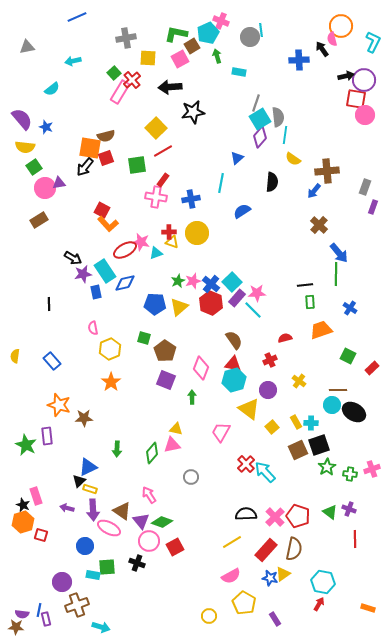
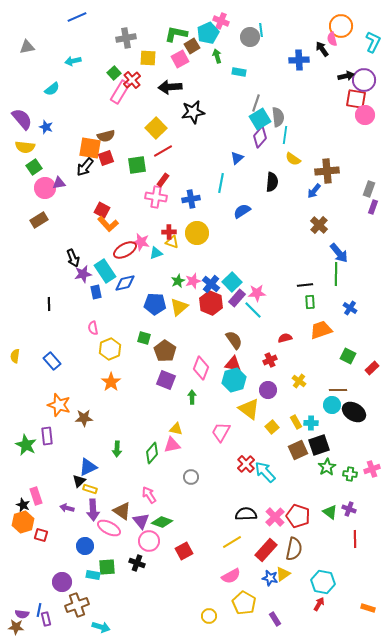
gray rectangle at (365, 187): moved 4 px right, 2 px down
black arrow at (73, 258): rotated 36 degrees clockwise
red square at (175, 547): moved 9 px right, 4 px down
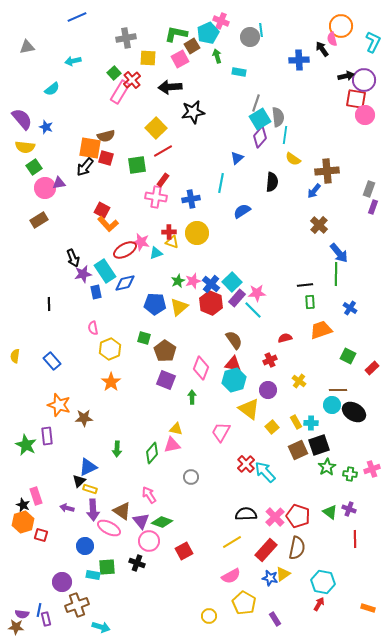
red square at (106, 158): rotated 35 degrees clockwise
brown semicircle at (294, 549): moved 3 px right, 1 px up
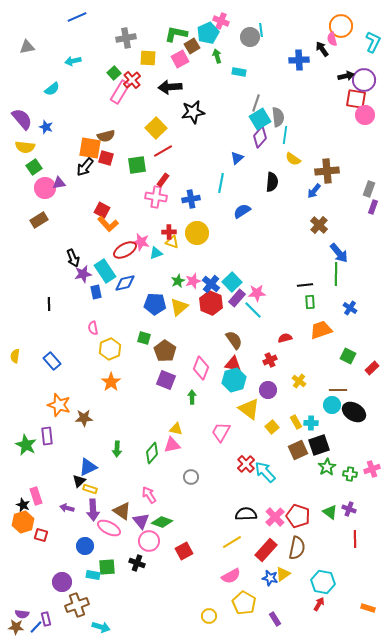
blue line at (39, 610): moved 3 px left, 17 px down; rotated 32 degrees clockwise
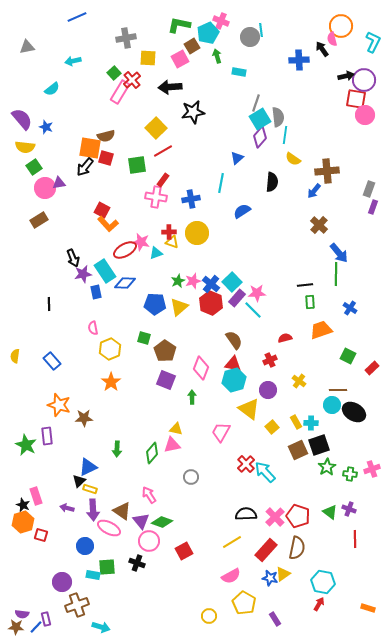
green L-shape at (176, 34): moved 3 px right, 9 px up
blue diamond at (125, 283): rotated 15 degrees clockwise
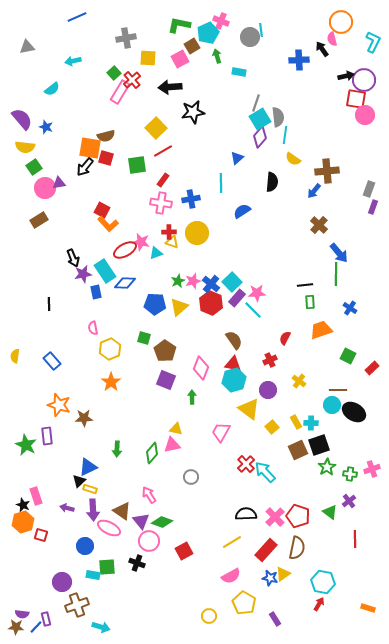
orange circle at (341, 26): moved 4 px up
cyan line at (221, 183): rotated 12 degrees counterclockwise
pink cross at (156, 197): moved 5 px right, 6 px down
red semicircle at (285, 338): rotated 48 degrees counterclockwise
purple cross at (349, 509): moved 8 px up; rotated 32 degrees clockwise
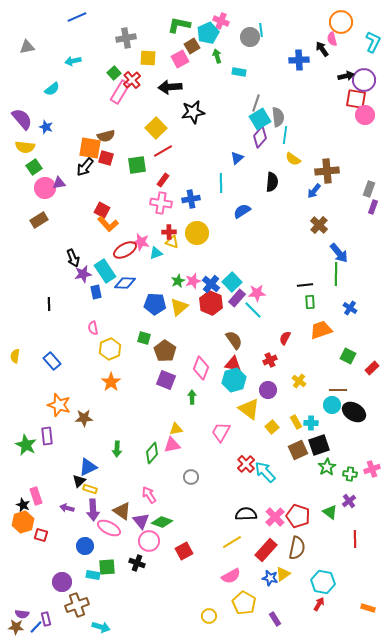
yellow triangle at (176, 429): rotated 24 degrees counterclockwise
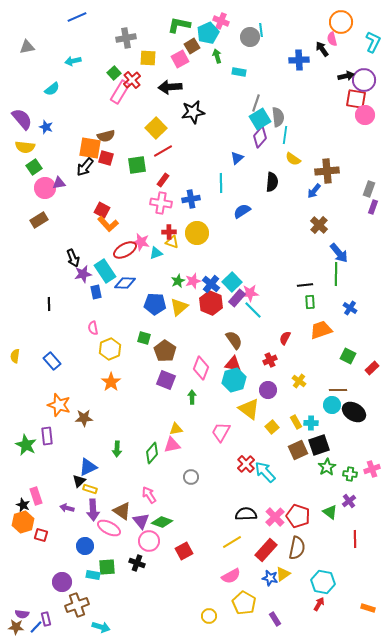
pink star at (257, 293): moved 7 px left
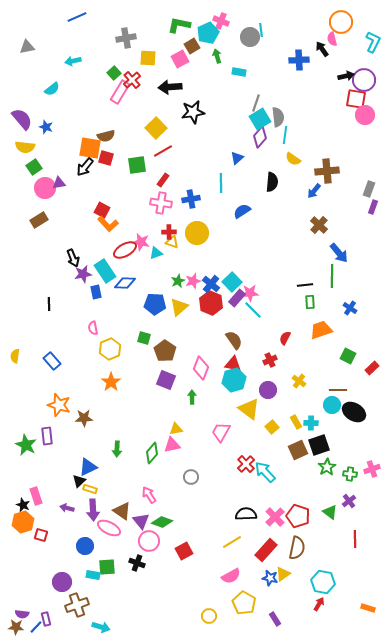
green line at (336, 274): moved 4 px left, 2 px down
